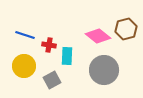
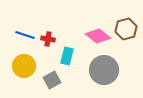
red cross: moved 1 px left, 6 px up
cyan rectangle: rotated 12 degrees clockwise
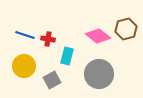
gray circle: moved 5 px left, 4 px down
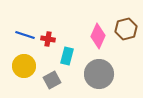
pink diamond: rotated 75 degrees clockwise
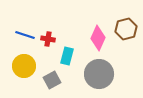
pink diamond: moved 2 px down
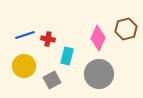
blue line: rotated 36 degrees counterclockwise
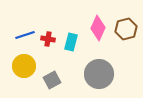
pink diamond: moved 10 px up
cyan rectangle: moved 4 px right, 14 px up
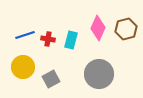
cyan rectangle: moved 2 px up
yellow circle: moved 1 px left, 1 px down
gray square: moved 1 px left, 1 px up
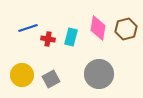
pink diamond: rotated 15 degrees counterclockwise
blue line: moved 3 px right, 7 px up
cyan rectangle: moved 3 px up
yellow circle: moved 1 px left, 8 px down
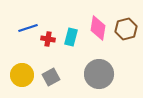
gray square: moved 2 px up
